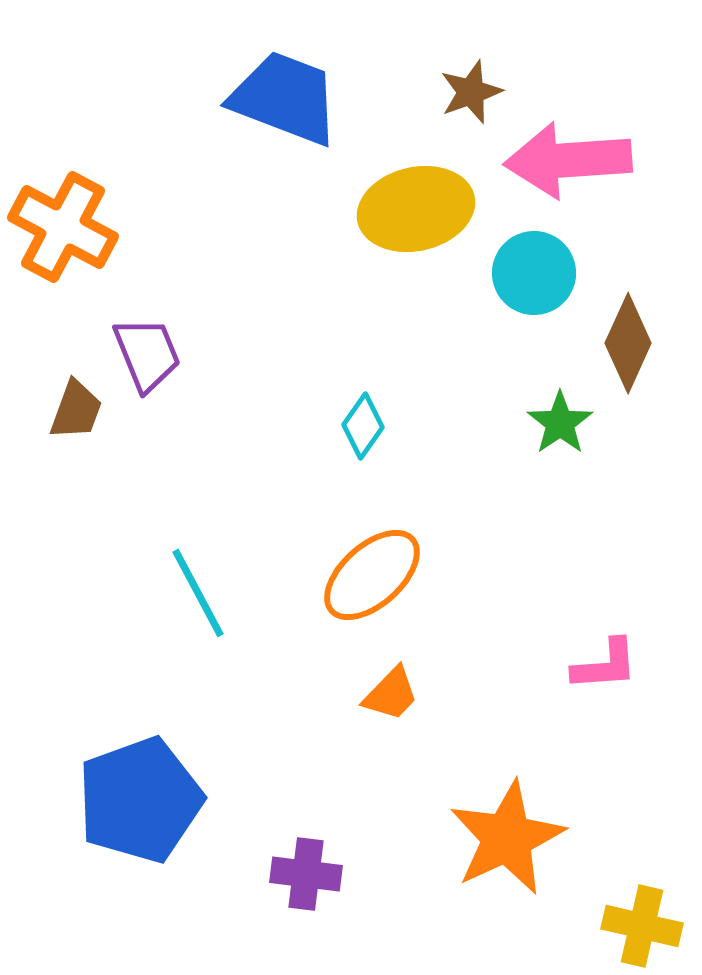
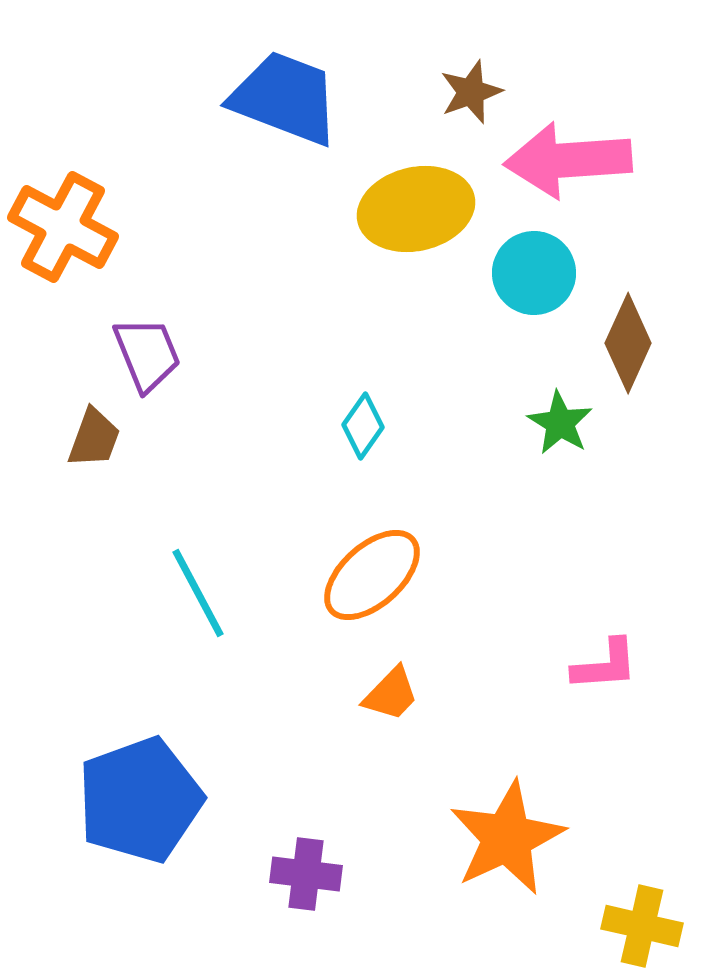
brown trapezoid: moved 18 px right, 28 px down
green star: rotated 6 degrees counterclockwise
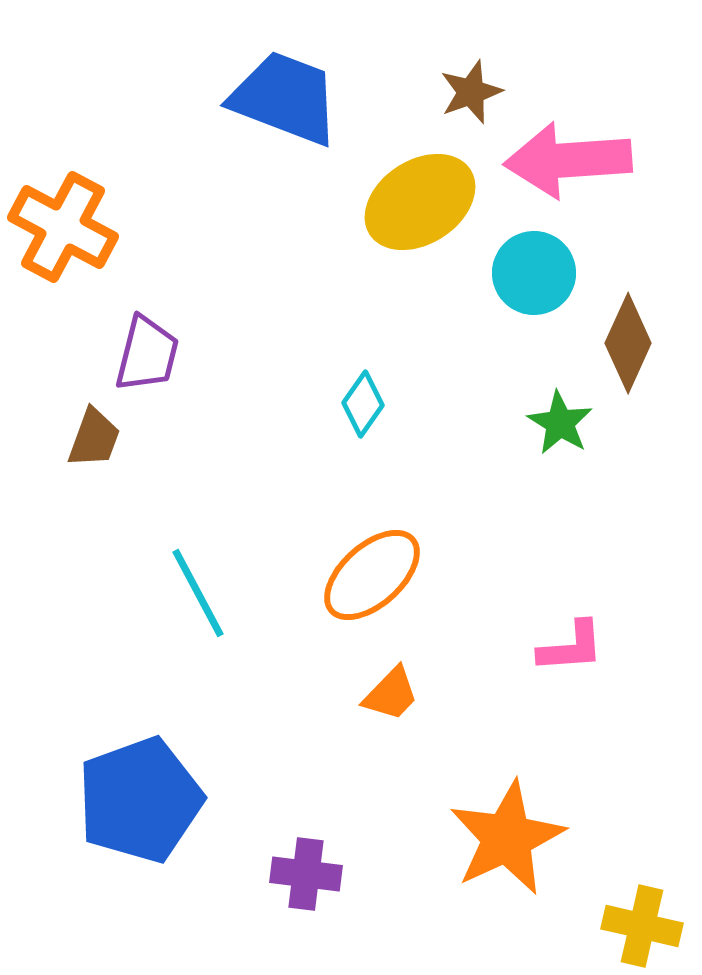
yellow ellipse: moved 4 px right, 7 px up; rotated 20 degrees counterclockwise
purple trapezoid: rotated 36 degrees clockwise
cyan diamond: moved 22 px up
pink L-shape: moved 34 px left, 18 px up
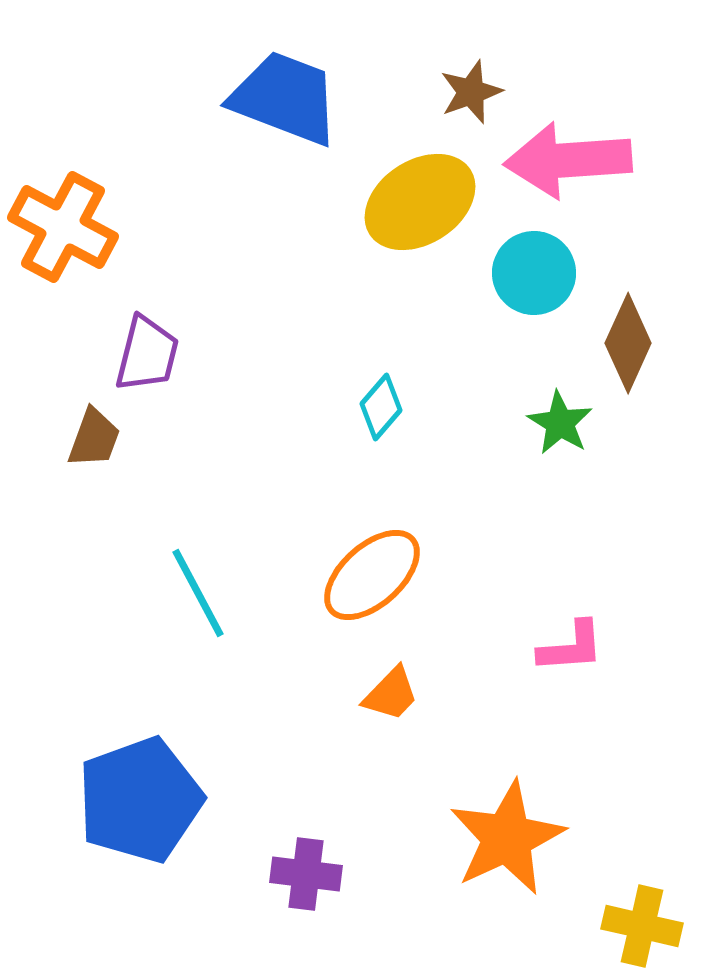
cyan diamond: moved 18 px right, 3 px down; rotated 6 degrees clockwise
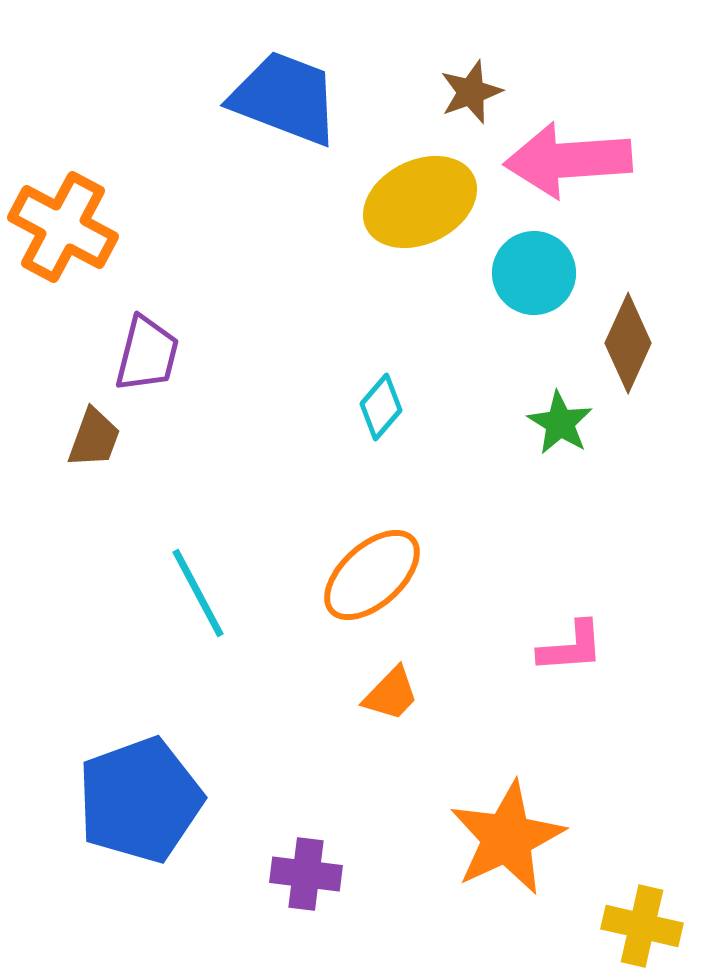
yellow ellipse: rotated 7 degrees clockwise
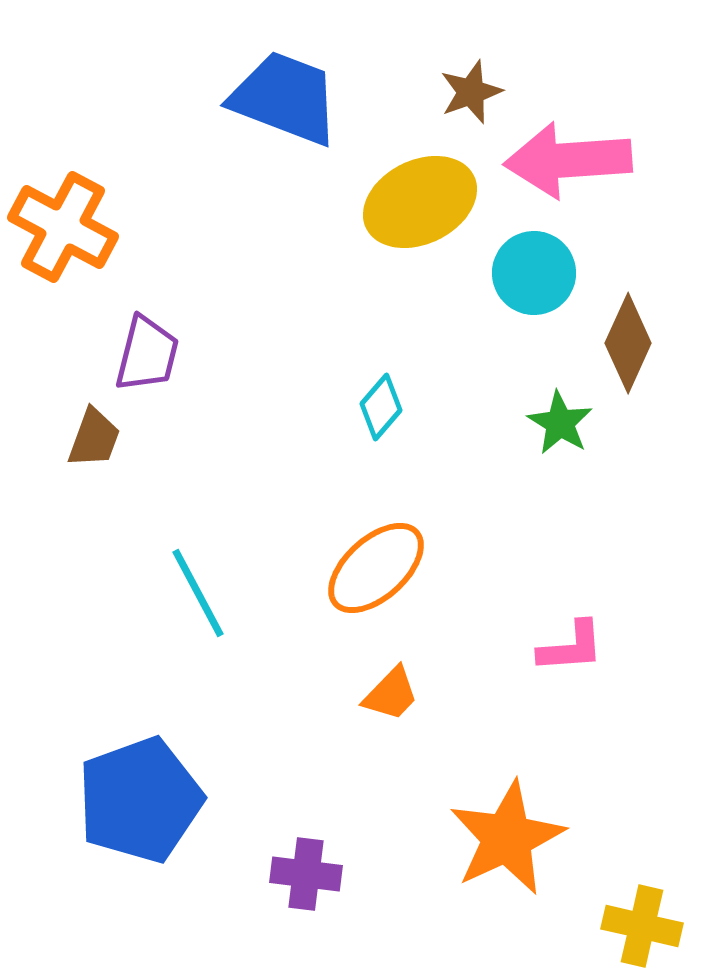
orange ellipse: moved 4 px right, 7 px up
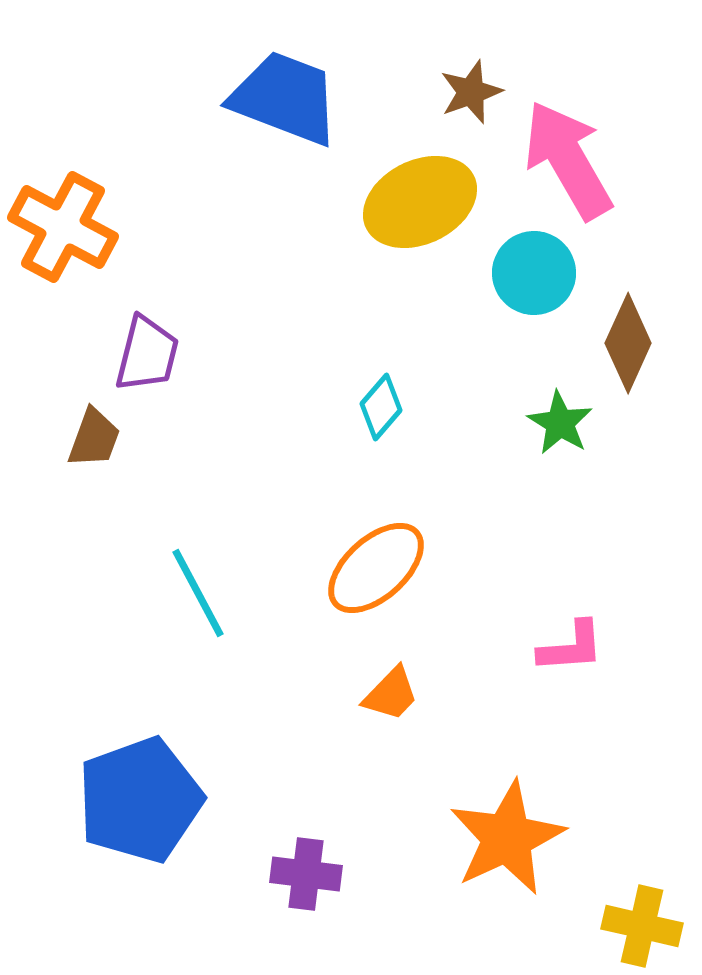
pink arrow: rotated 64 degrees clockwise
